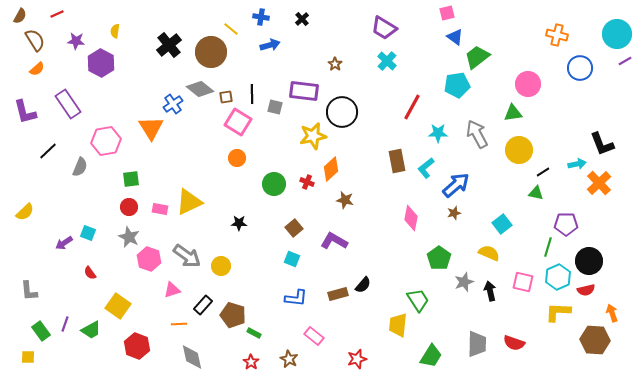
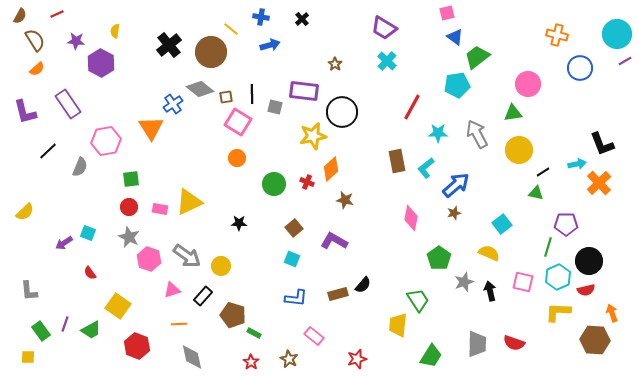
black rectangle at (203, 305): moved 9 px up
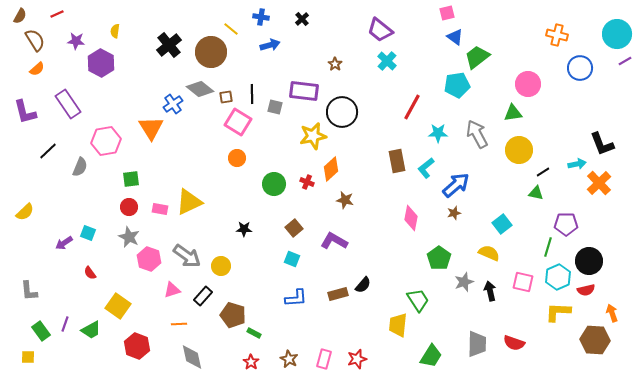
purple trapezoid at (384, 28): moved 4 px left, 2 px down; rotated 8 degrees clockwise
black star at (239, 223): moved 5 px right, 6 px down
blue L-shape at (296, 298): rotated 10 degrees counterclockwise
pink rectangle at (314, 336): moved 10 px right, 23 px down; rotated 66 degrees clockwise
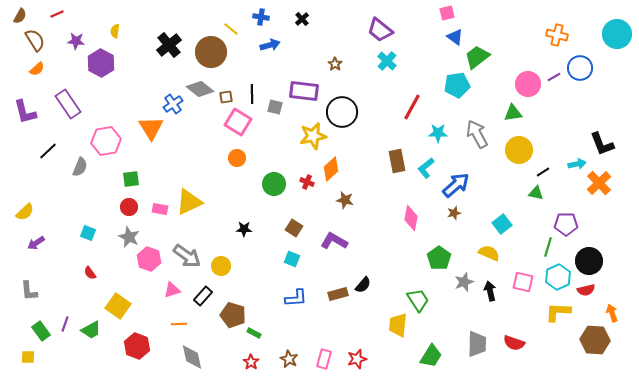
purple line at (625, 61): moved 71 px left, 16 px down
brown square at (294, 228): rotated 18 degrees counterclockwise
purple arrow at (64, 243): moved 28 px left
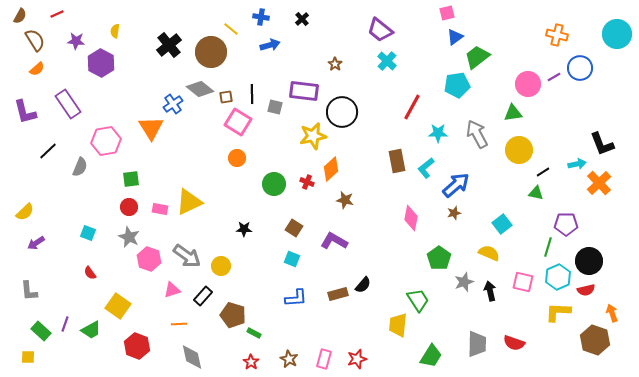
blue triangle at (455, 37): rotated 48 degrees clockwise
green rectangle at (41, 331): rotated 12 degrees counterclockwise
brown hexagon at (595, 340): rotated 16 degrees clockwise
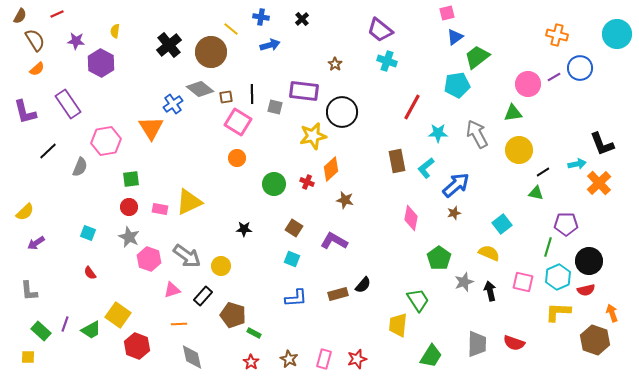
cyan cross at (387, 61): rotated 24 degrees counterclockwise
yellow square at (118, 306): moved 9 px down
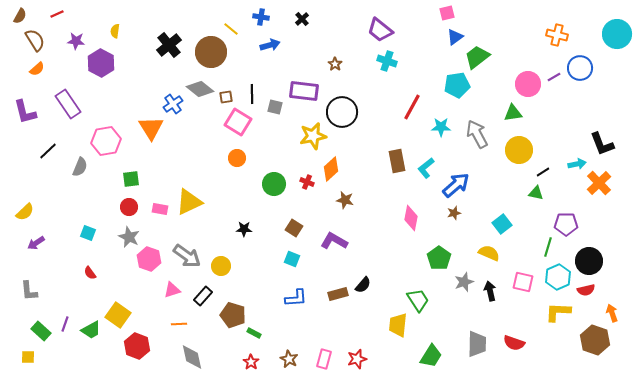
cyan star at (438, 133): moved 3 px right, 6 px up
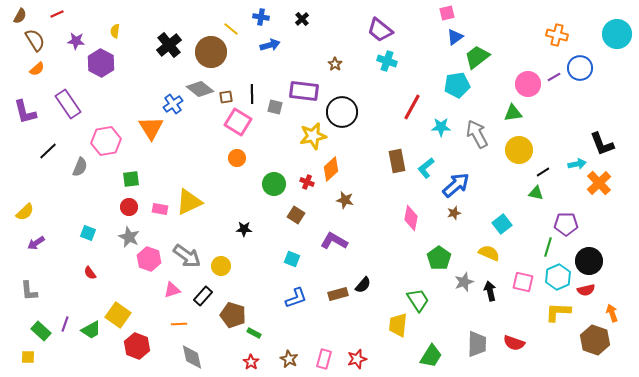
brown square at (294, 228): moved 2 px right, 13 px up
blue L-shape at (296, 298): rotated 15 degrees counterclockwise
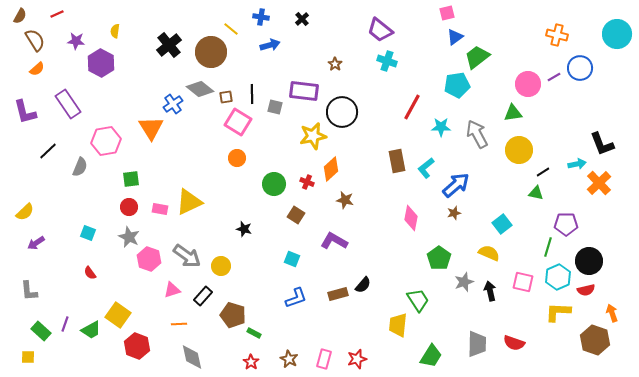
black star at (244, 229): rotated 14 degrees clockwise
